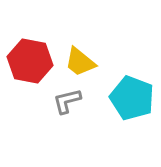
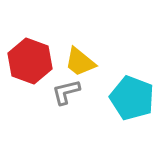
red hexagon: rotated 9 degrees clockwise
gray L-shape: moved 1 px left, 9 px up
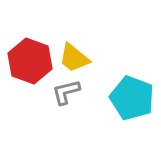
yellow trapezoid: moved 6 px left, 4 px up
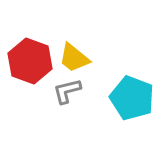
gray L-shape: moved 1 px right, 1 px up
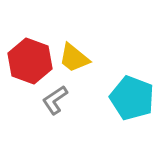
gray L-shape: moved 12 px left, 9 px down; rotated 20 degrees counterclockwise
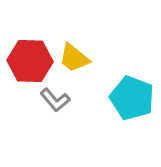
red hexagon: rotated 18 degrees counterclockwise
gray L-shape: rotated 96 degrees counterclockwise
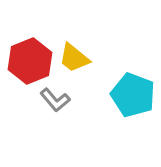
red hexagon: rotated 24 degrees counterclockwise
cyan pentagon: moved 1 px right, 3 px up
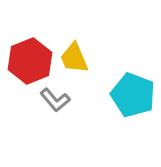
yellow trapezoid: rotated 28 degrees clockwise
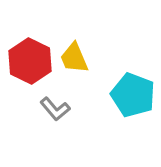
red hexagon: rotated 12 degrees counterclockwise
gray L-shape: moved 9 px down
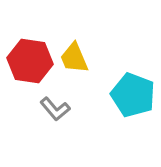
red hexagon: rotated 18 degrees counterclockwise
